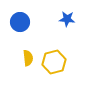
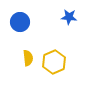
blue star: moved 2 px right, 2 px up
yellow hexagon: rotated 10 degrees counterclockwise
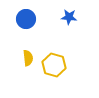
blue circle: moved 6 px right, 3 px up
yellow hexagon: moved 3 px down; rotated 20 degrees counterclockwise
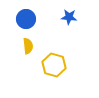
yellow semicircle: moved 12 px up
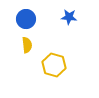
yellow semicircle: moved 1 px left, 1 px up
